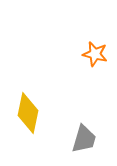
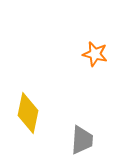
gray trapezoid: moved 2 px left, 1 px down; rotated 12 degrees counterclockwise
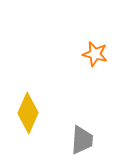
yellow diamond: rotated 12 degrees clockwise
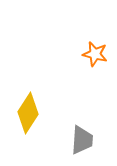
yellow diamond: rotated 9 degrees clockwise
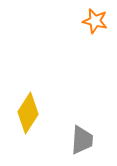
orange star: moved 33 px up
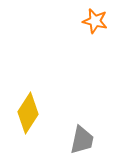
gray trapezoid: rotated 8 degrees clockwise
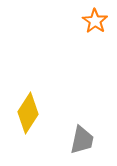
orange star: rotated 20 degrees clockwise
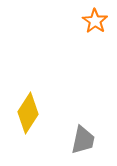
gray trapezoid: moved 1 px right
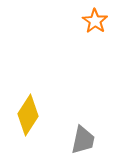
yellow diamond: moved 2 px down
